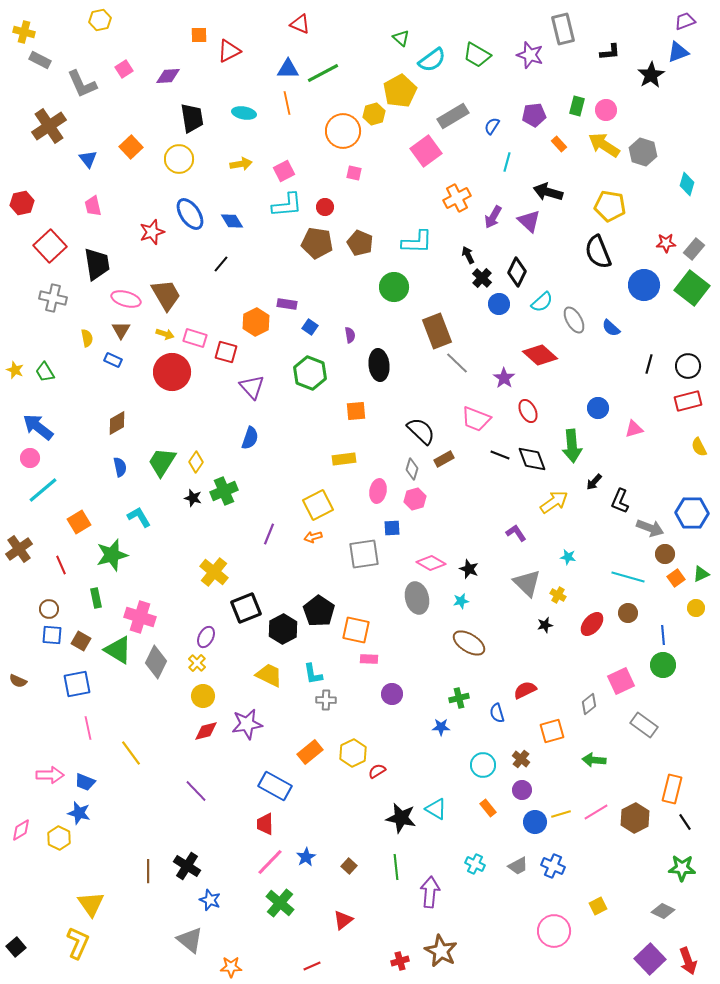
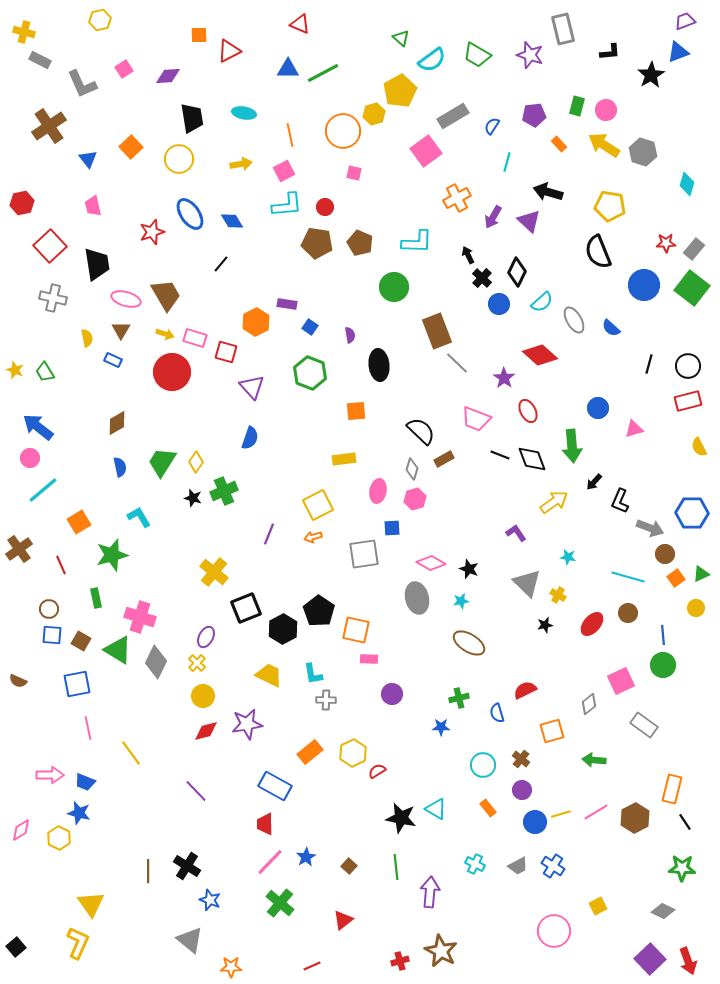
orange line at (287, 103): moved 3 px right, 32 px down
blue cross at (553, 866): rotated 10 degrees clockwise
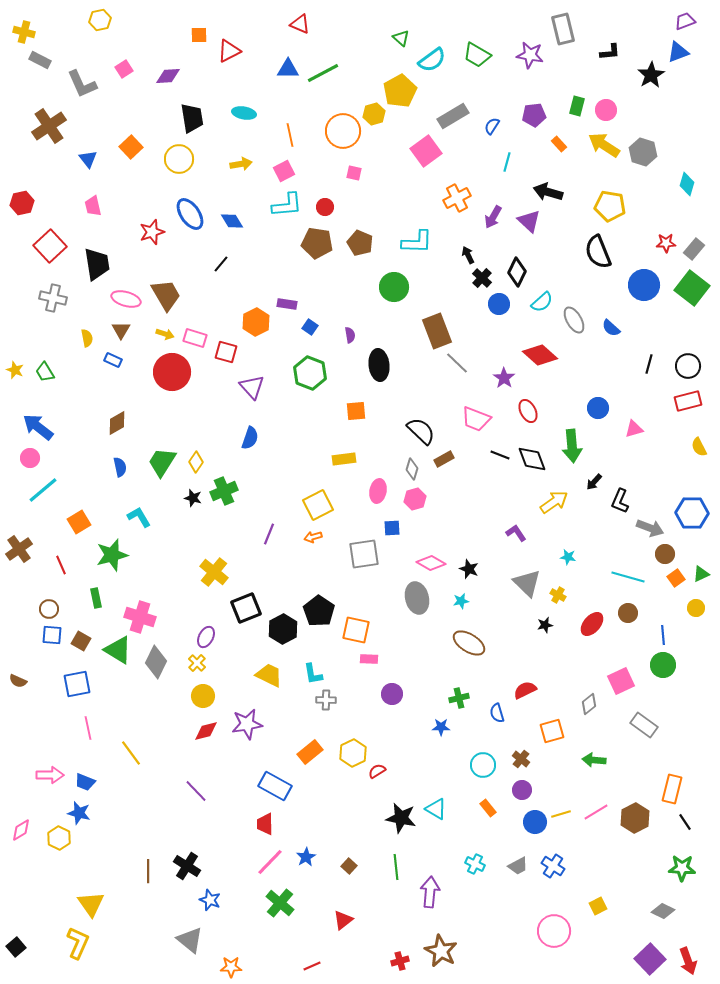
purple star at (530, 55): rotated 8 degrees counterclockwise
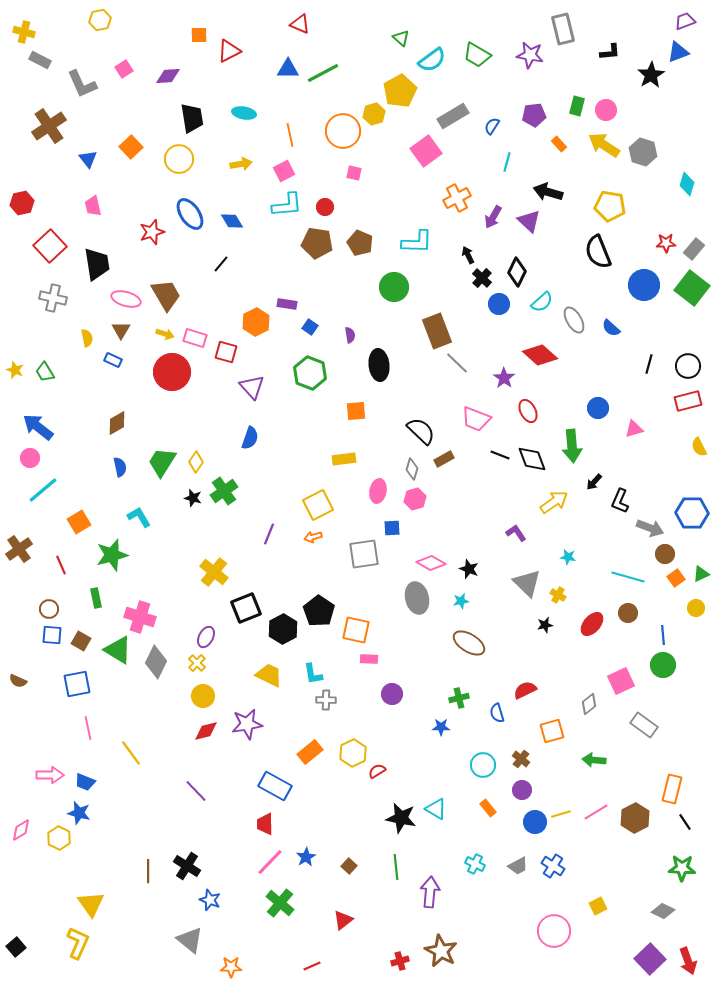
green cross at (224, 491): rotated 12 degrees counterclockwise
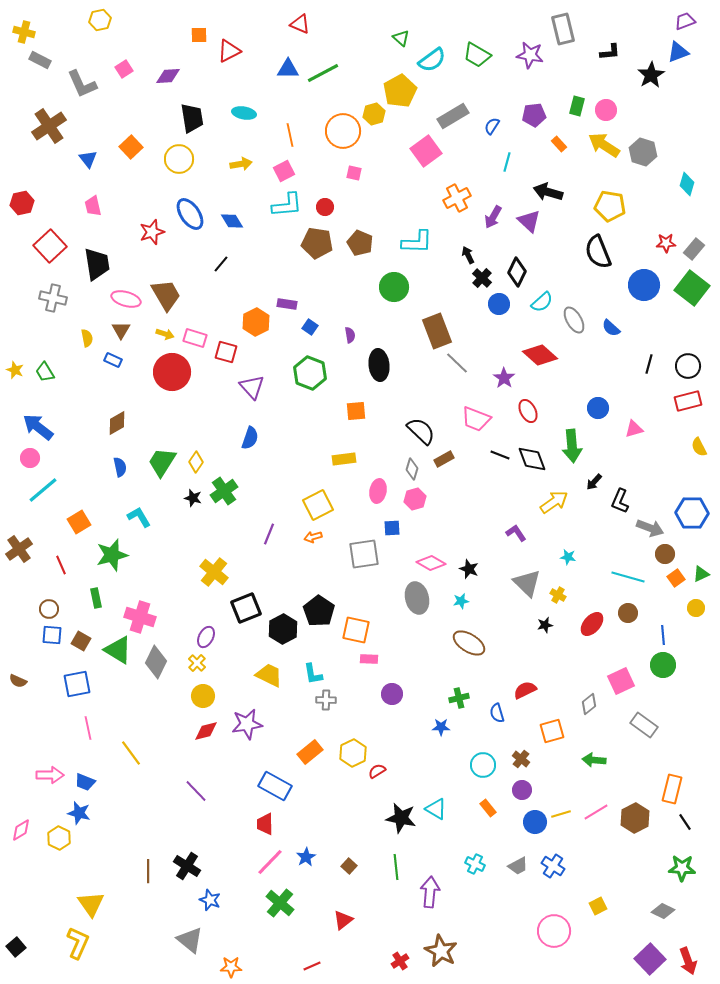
red cross at (400, 961): rotated 18 degrees counterclockwise
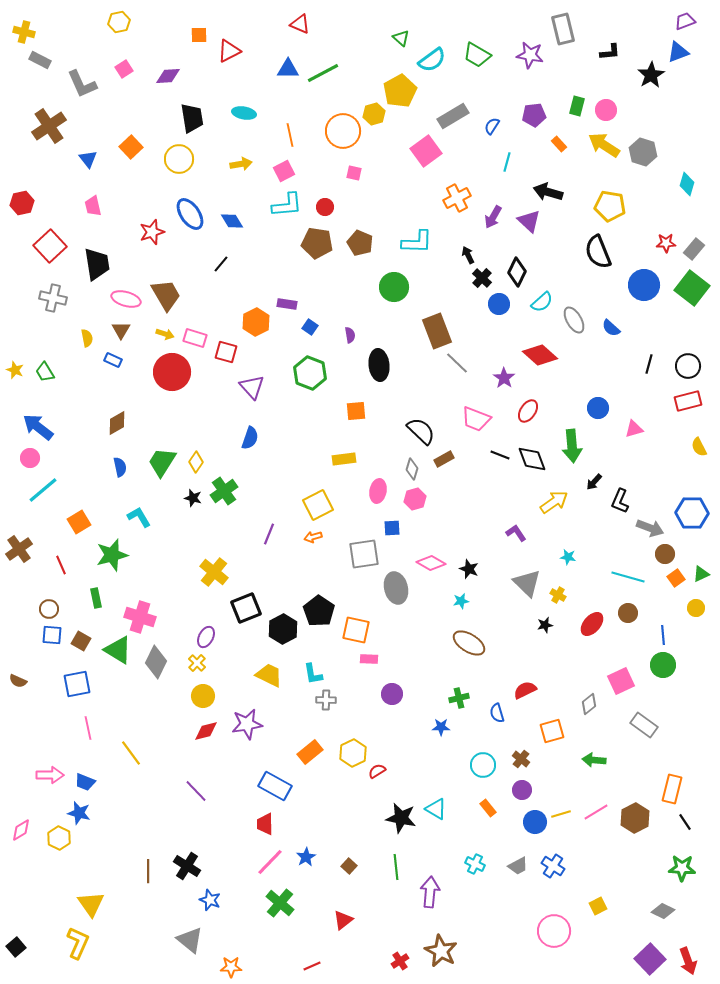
yellow hexagon at (100, 20): moved 19 px right, 2 px down
red ellipse at (528, 411): rotated 60 degrees clockwise
gray ellipse at (417, 598): moved 21 px left, 10 px up
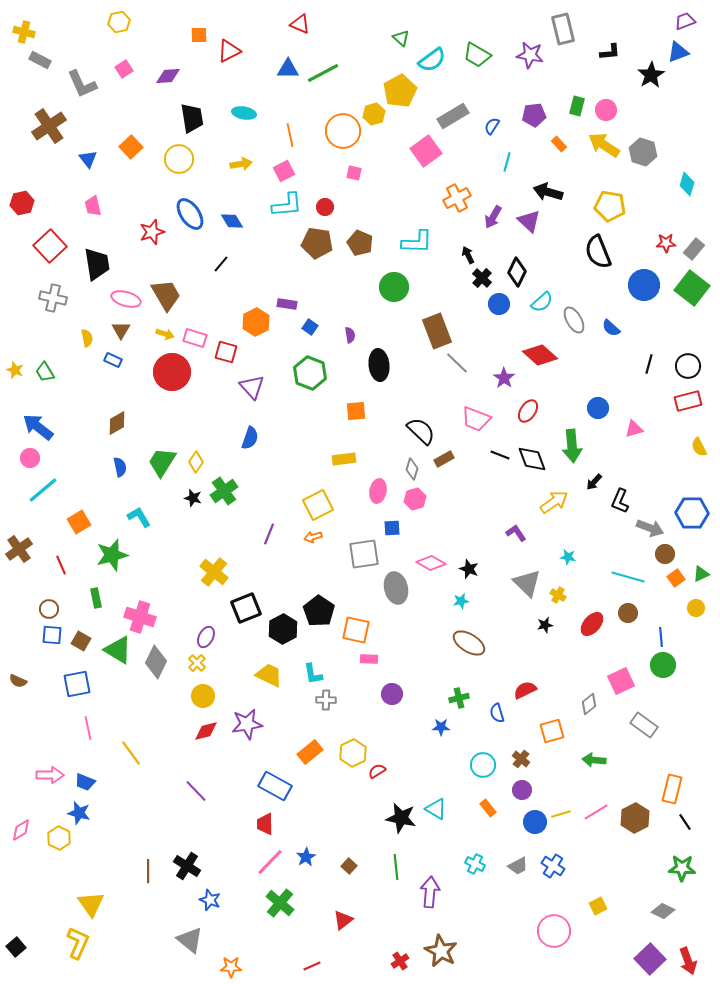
blue line at (663, 635): moved 2 px left, 2 px down
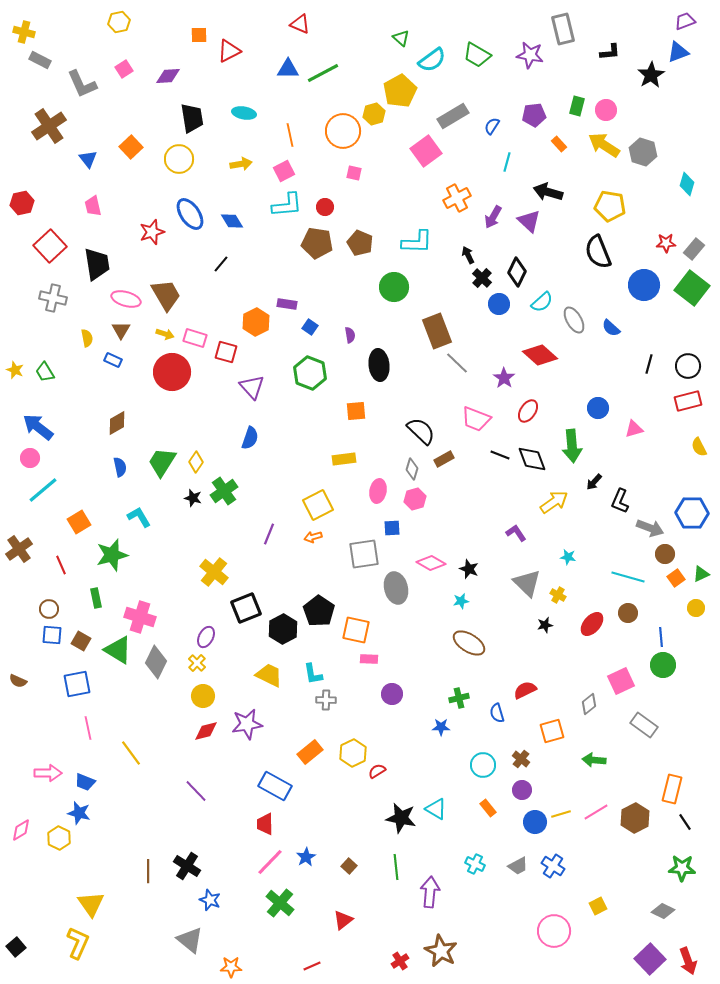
pink arrow at (50, 775): moved 2 px left, 2 px up
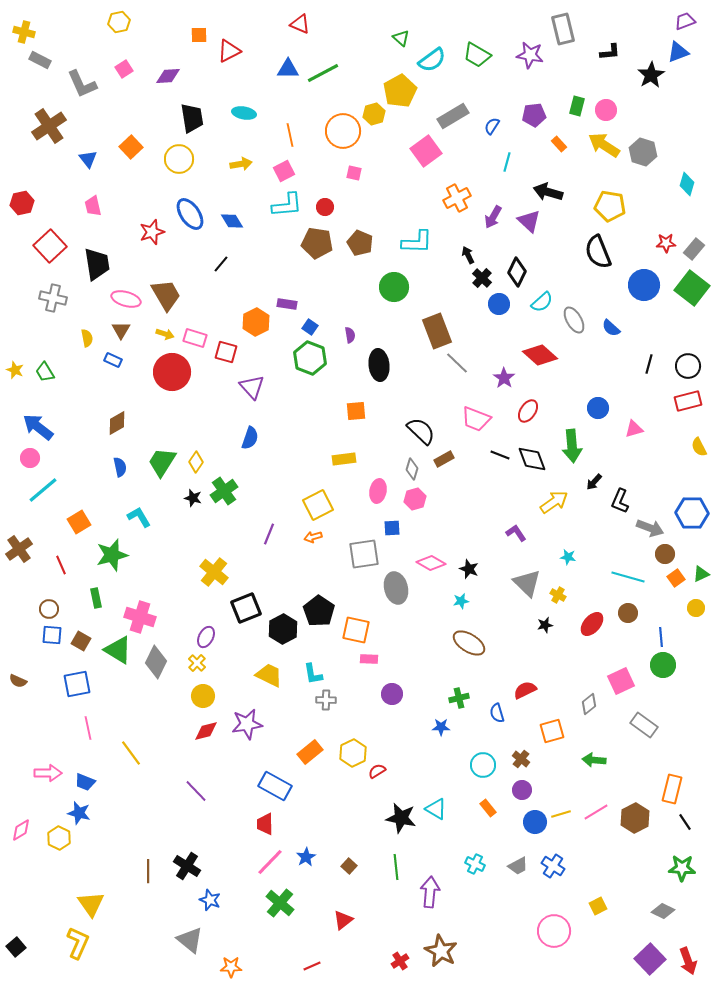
green hexagon at (310, 373): moved 15 px up
